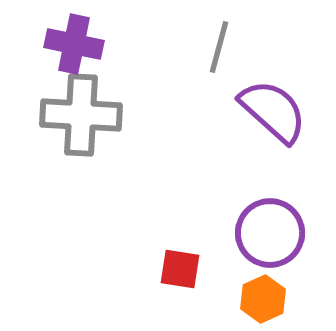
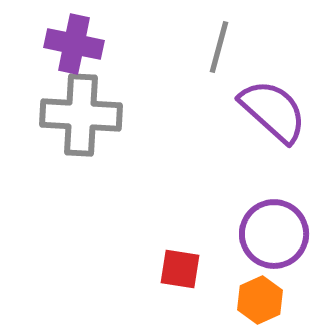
purple circle: moved 4 px right, 1 px down
orange hexagon: moved 3 px left, 1 px down
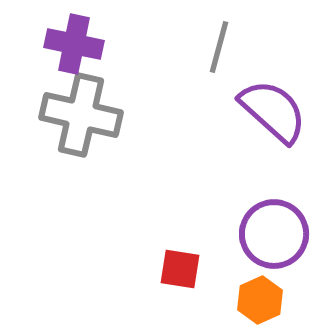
gray cross: rotated 10 degrees clockwise
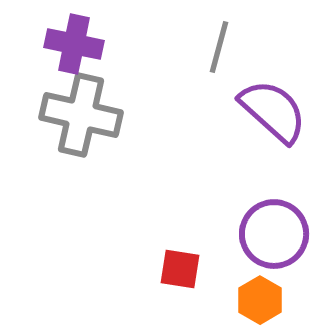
orange hexagon: rotated 6 degrees counterclockwise
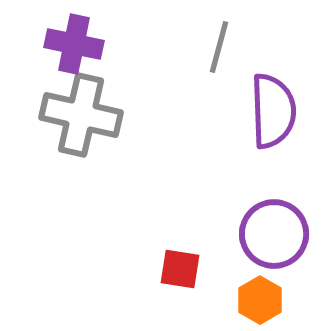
purple semicircle: rotated 46 degrees clockwise
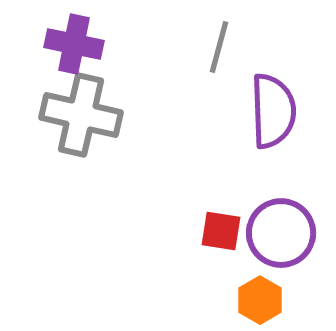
purple circle: moved 7 px right, 1 px up
red square: moved 41 px right, 38 px up
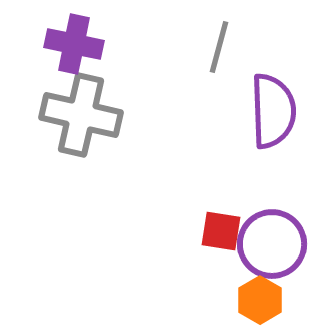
purple circle: moved 9 px left, 11 px down
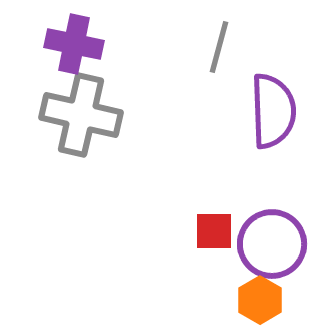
red square: moved 7 px left; rotated 9 degrees counterclockwise
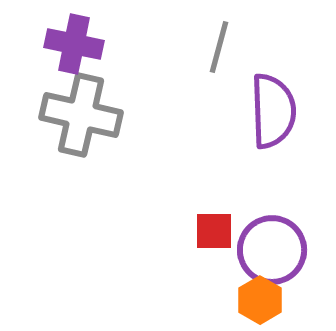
purple circle: moved 6 px down
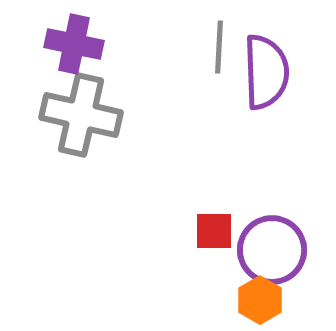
gray line: rotated 12 degrees counterclockwise
purple semicircle: moved 7 px left, 39 px up
